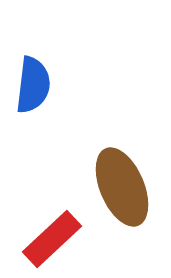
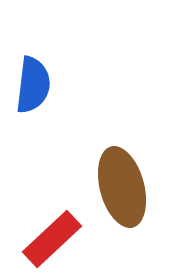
brown ellipse: rotated 8 degrees clockwise
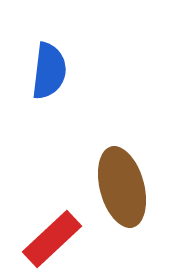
blue semicircle: moved 16 px right, 14 px up
